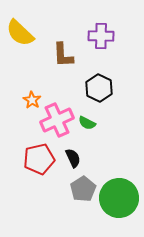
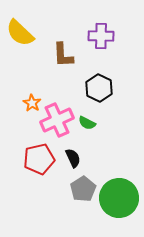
orange star: moved 3 px down
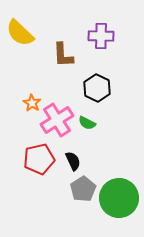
black hexagon: moved 2 px left
pink cross: rotated 8 degrees counterclockwise
black semicircle: moved 3 px down
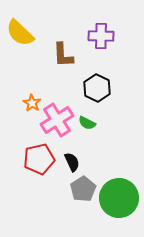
black semicircle: moved 1 px left, 1 px down
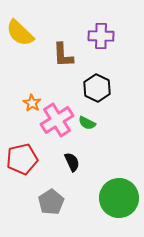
red pentagon: moved 17 px left
gray pentagon: moved 32 px left, 13 px down
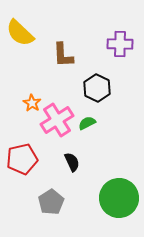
purple cross: moved 19 px right, 8 px down
green semicircle: rotated 126 degrees clockwise
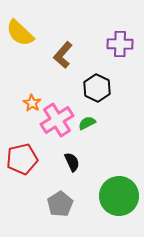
brown L-shape: rotated 44 degrees clockwise
green circle: moved 2 px up
gray pentagon: moved 9 px right, 2 px down
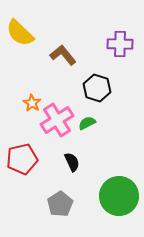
brown L-shape: rotated 100 degrees clockwise
black hexagon: rotated 8 degrees counterclockwise
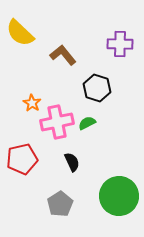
pink cross: moved 2 px down; rotated 20 degrees clockwise
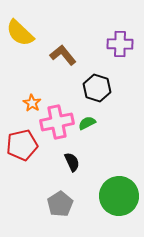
red pentagon: moved 14 px up
